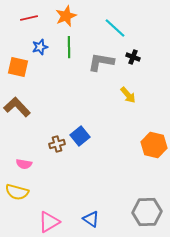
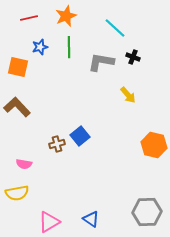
yellow semicircle: moved 1 px down; rotated 25 degrees counterclockwise
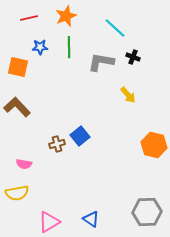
blue star: rotated 14 degrees clockwise
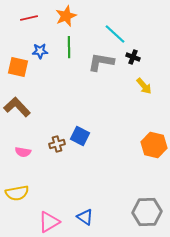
cyan line: moved 6 px down
blue star: moved 4 px down
yellow arrow: moved 16 px right, 9 px up
blue square: rotated 24 degrees counterclockwise
pink semicircle: moved 1 px left, 12 px up
blue triangle: moved 6 px left, 2 px up
